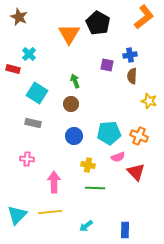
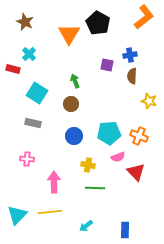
brown star: moved 6 px right, 5 px down
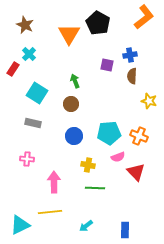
brown star: moved 3 px down
red rectangle: rotated 72 degrees counterclockwise
cyan triangle: moved 3 px right, 10 px down; rotated 20 degrees clockwise
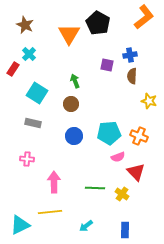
yellow cross: moved 34 px right, 29 px down; rotated 24 degrees clockwise
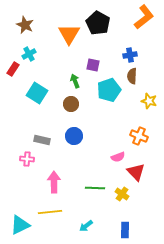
cyan cross: rotated 16 degrees clockwise
purple square: moved 14 px left
gray rectangle: moved 9 px right, 17 px down
cyan pentagon: moved 43 px up; rotated 15 degrees counterclockwise
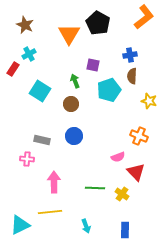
cyan square: moved 3 px right, 2 px up
cyan arrow: rotated 72 degrees counterclockwise
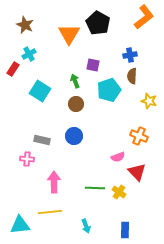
brown circle: moved 5 px right
red triangle: moved 1 px right
yellow cross: moved 3 px left, 2 px up
cyan triangle: rotated 20 degrees clockwise
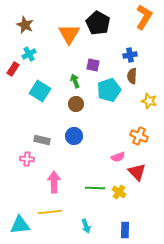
orange L-shape: rotated 20 degrees counterclockwise
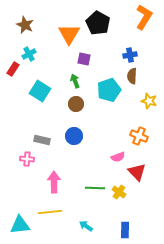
purple square: moved 9 px left, 6 px up
cyan arrow: rotated 144 degrees clockwise
